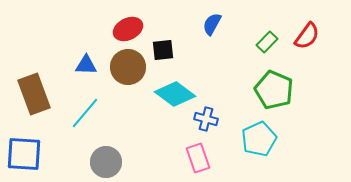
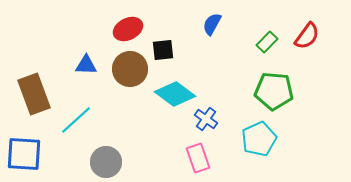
brown circle: moved 2 px right, 2 px down
green pentagon: moved 1 px down; rotated 18 degrees counterclockwise
cyan line: moved 9 px left, 7 px down; rotated 8 degrees clockwise
blue cross: rotated 20 degrees clockwise
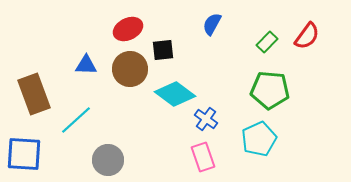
green pentagon: moved 4 px left, 1 px up
pink rectangle: moved 5 px right, 1 px up
gray circle: moved 2 px right, 2 px up
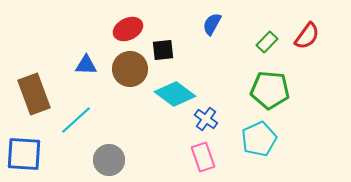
gray circle: moved 1 px right
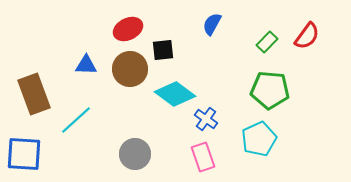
gray circle: moved 26 px right, 6 px up
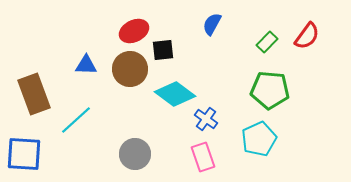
red ellipse: moved 6 px right, 2 px down
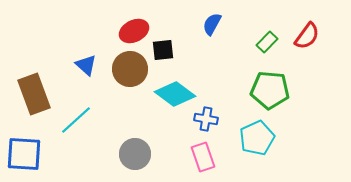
blue triangle: rotated 40 degrees clockwise
blue cross: rotated 25 degrees counterclockwise
cyan pentagon: moved 2 px left, 1 px up
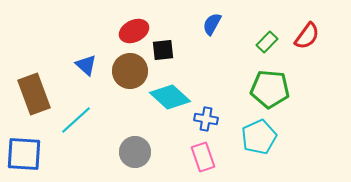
brown circle: moved 2 px down
green pentagon: moved 1 px up
cyan diamond: moved 5 px left, 3 px down; rotated 6 degrees clockwise
cyan pentagon: moved 2 px right, 1 px up
gray circle: moved 2 px up
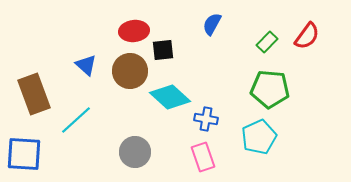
red ellipse: rotated 20 degrees clockwise
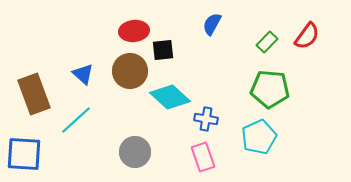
blue triangle: moved 3 px left, 9 px down
